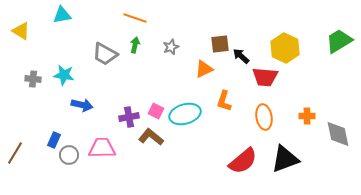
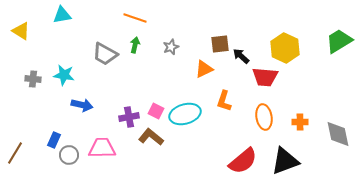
orange cross: moved 7 px left, 6 px down
black triangle: moved 2 px down
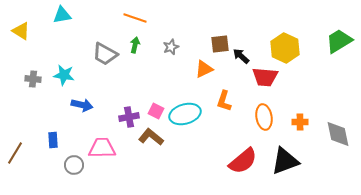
blue rectangle: moved 1 px left; rotated 28 degrees counterclockwise
gray circle: moved 5 px right, 10 px down
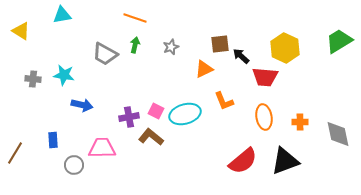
orange L-shape: rotated 40 degrees counterclockwise
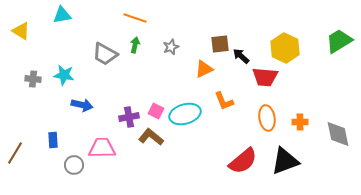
orange ellipse: moved 3 px right, 1 px down
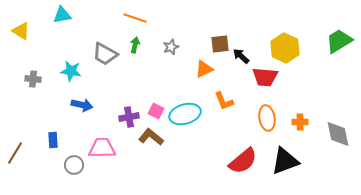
cyan star: moved 7 px right, 4 px up
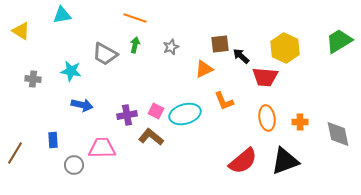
purple cross: moved 2 px left, 2 px up
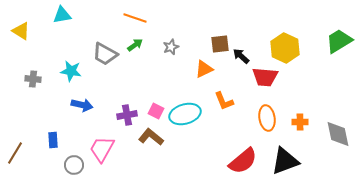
green arrow: rotated 42 degrees clockwise
pink trapezoid: moved 1 px down; rotated 60 degrees counterclockwise
